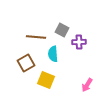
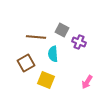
purple cross: rotated 24 degrees clockwise
pink arrow: moved 3 px up
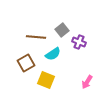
gray square: rotated 24 degrees clockwise
cyan semicircle: rotated 119 degrees counterclockwise
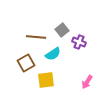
yellow square: rotated 30 degrees counterclockwise
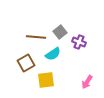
gray square: moved 2 px left, 2 px down
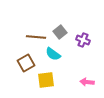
purple cross: moved 4 px right, 2 px up
cyan semicircle: rotated 70 degrees clockwise
pink arrow: rotated 64 degrees clockwise
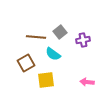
purple cross: rotated 32 degrees counterclockwise
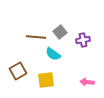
brown square: moved 8 px left, 8 px down
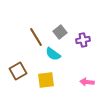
brown line: rotated 54 degrees clockwise
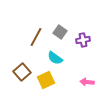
gray square: rotated 16 degrees counterclockwise
brown line: rotated 60 degrees clockwise
cyan semicircle: moved 2 px right, 4 px down
brown square: moved 4 px right, 1 px down; rotated 12 degrees counterclockwise
yellow square: rotated 18 degrees counterclockwise
